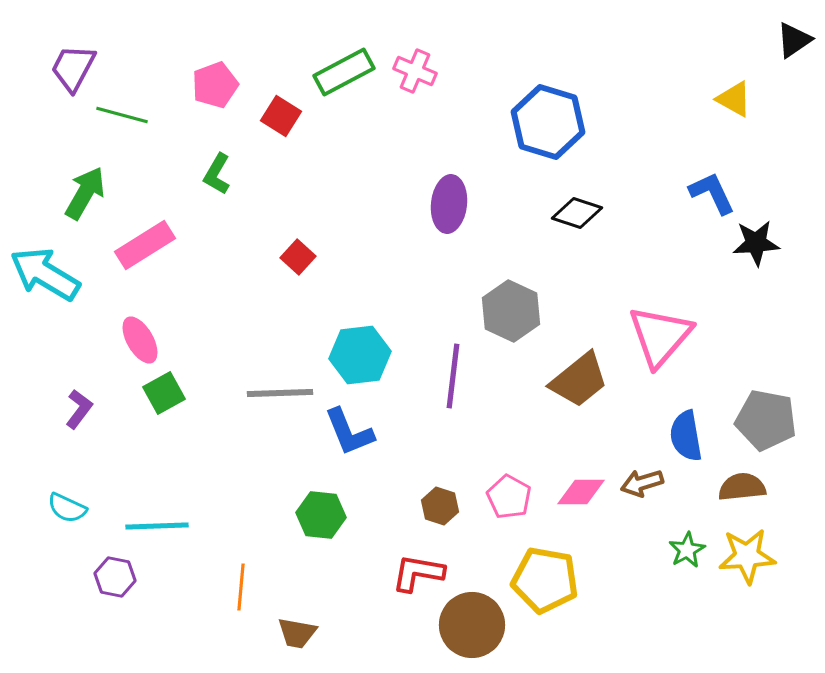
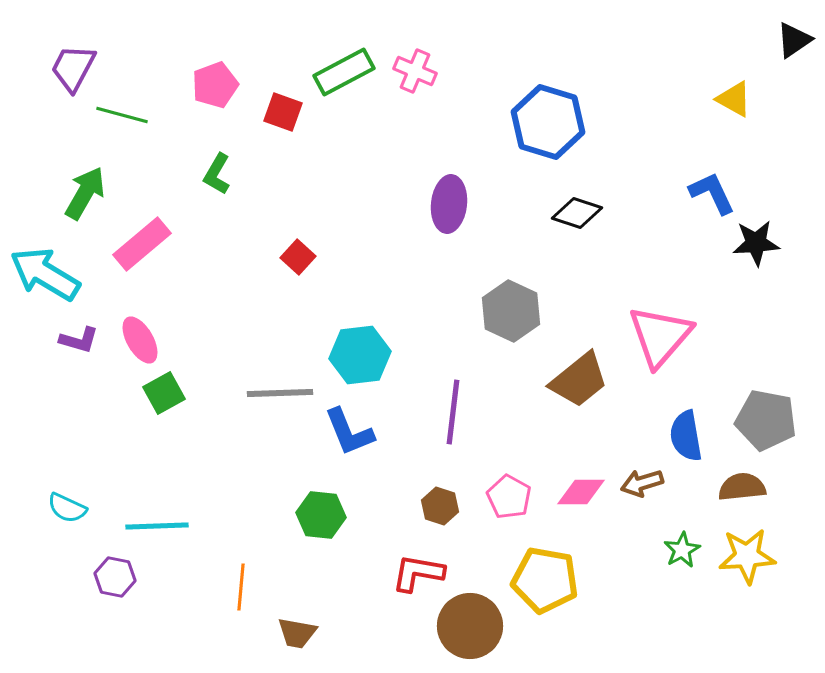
red square at (281, 116): moved 2 px right, 4 px up; rotated 12 degrees counterclockwise
pink rectangle at (145, 245): moved 3 px left, 1 px up; rotated 8 degrees counterclockwise
purple line at (453, 376): moved 36 px down
purple L-shape at (79, 409): moved 69 px up; rotated 69 degrees clockwise
green star at (687, 550): moved 5 px left
brown circle at (472, 625): moved 2 px left, 1 px down
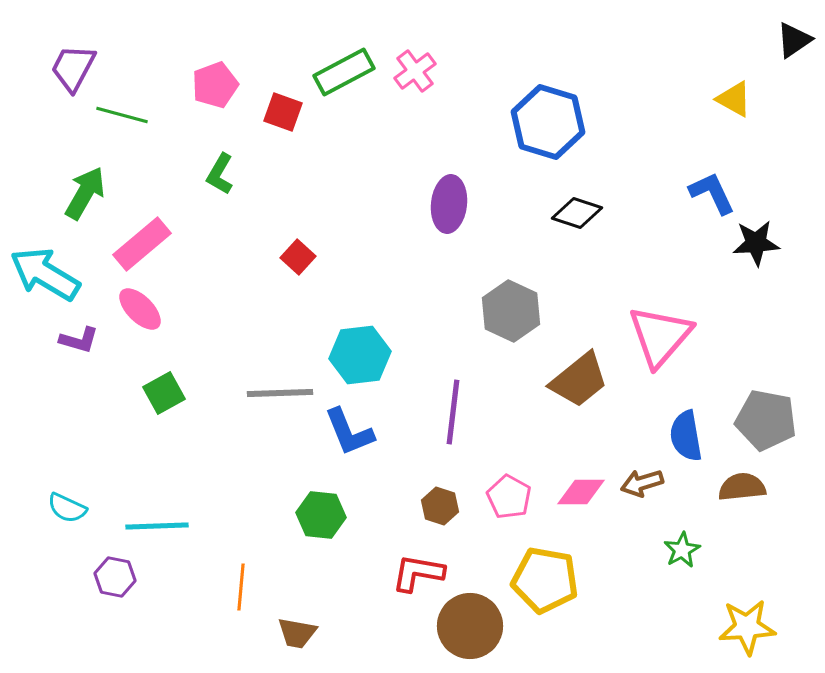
pink cross at (415, 71): rotated 30 degrees clockwise
green L-shape at (217, 174): moved 3 px right
pink ellipse at (140, 340): moved 31 px up; rotated 15 degrees counterclockwise
yellow star at (747, 556): moved 71 px down
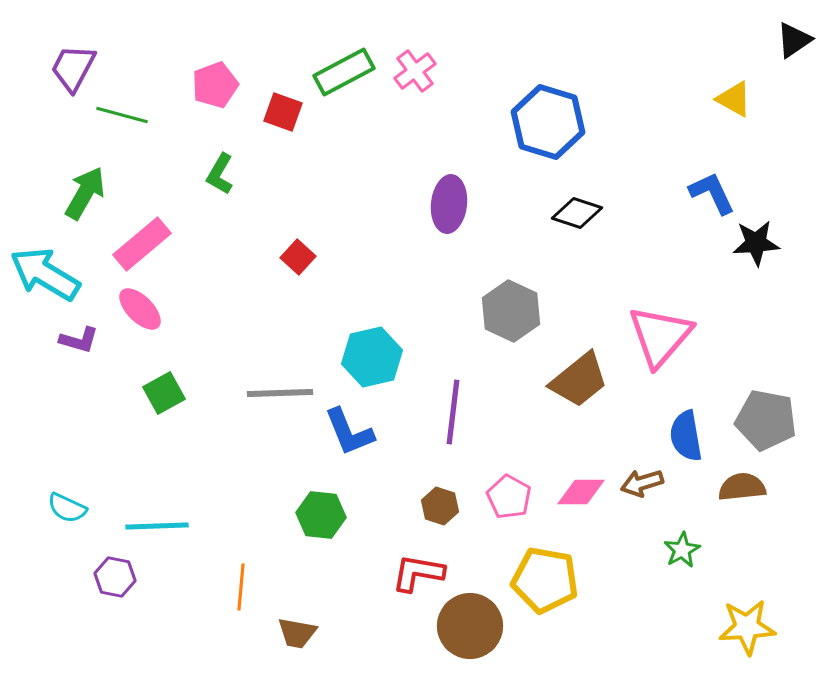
cyan hexagon at (360, 355): moved 12 px right, 2 px down; rotated 6 degrees counterclockwise
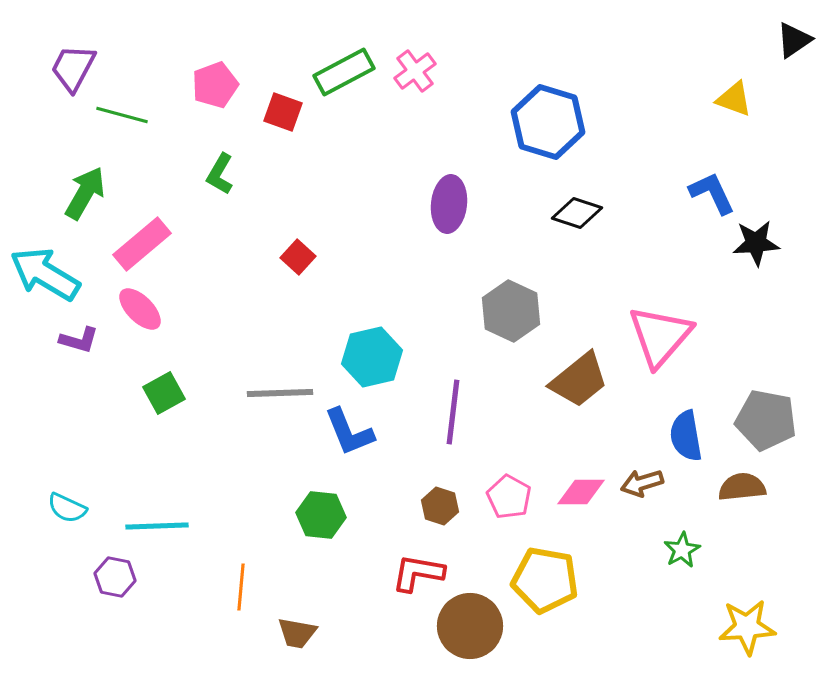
yellow triangle at (734, 99): rotated 9 degrees counterclockwise
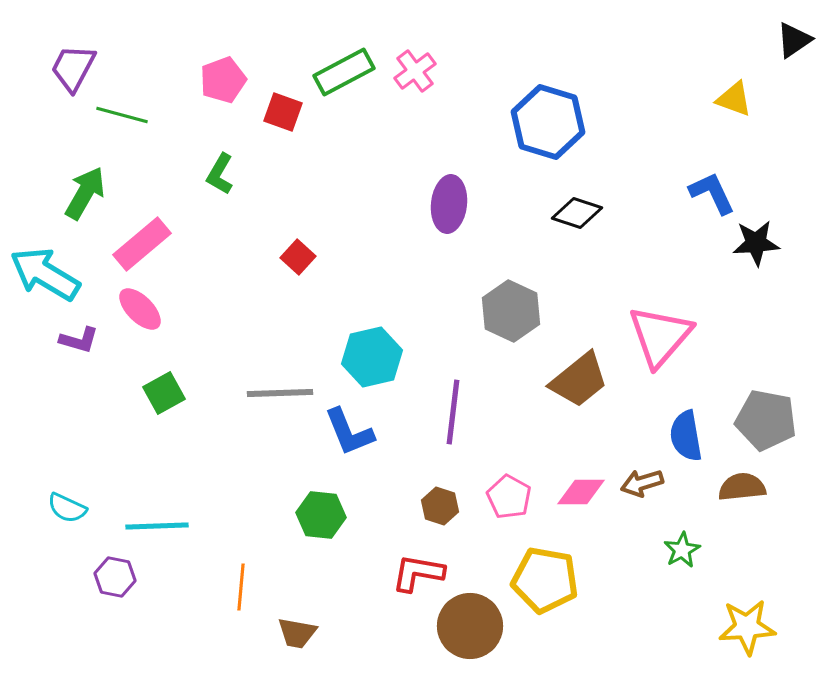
pink pentagon at (215, 85): moved 8 px right, 5 px up
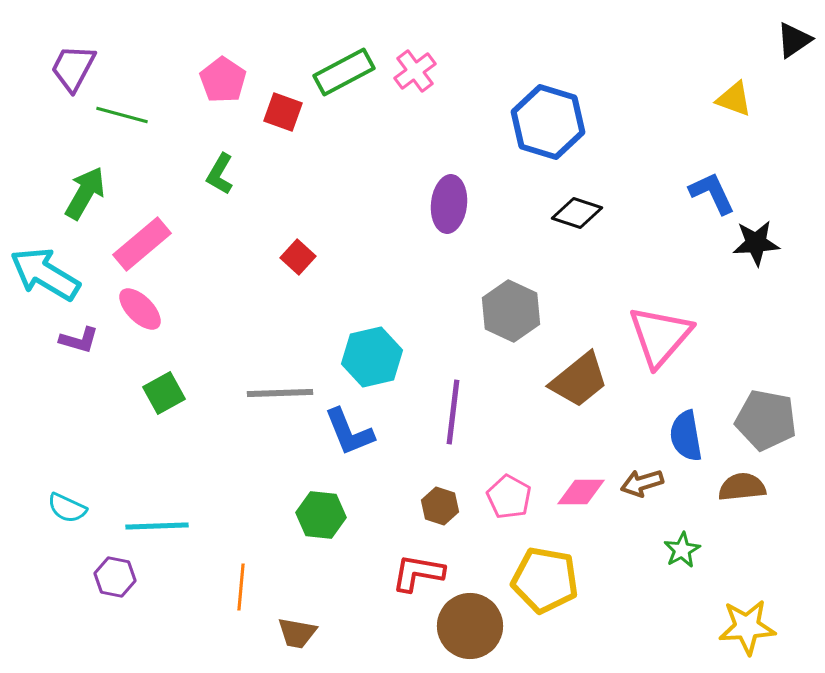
pink pentagon at (223, 80): rotated 18 degrees counterclockwise
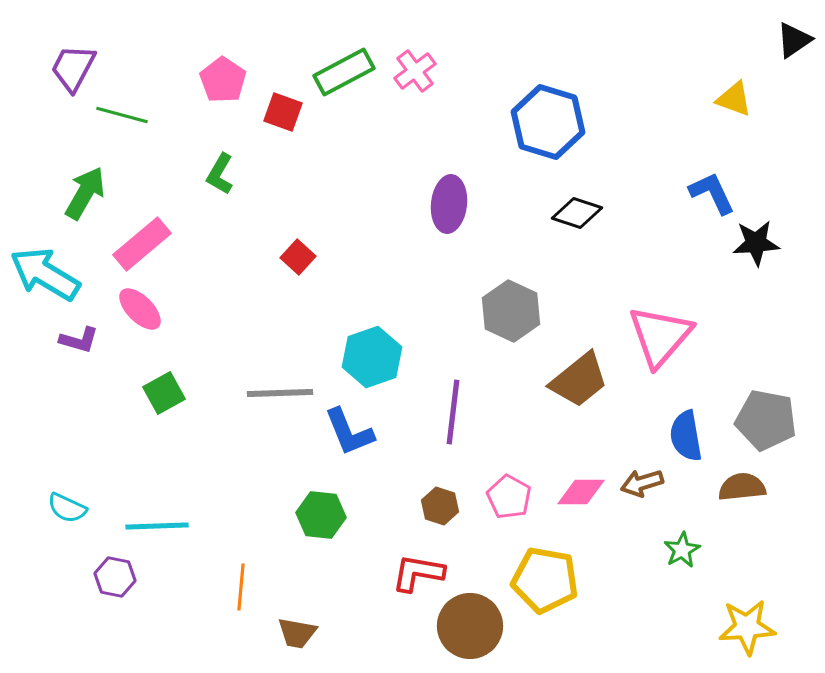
cyan hexagon at (372, 357): rotated 6 degrees counterclockwise
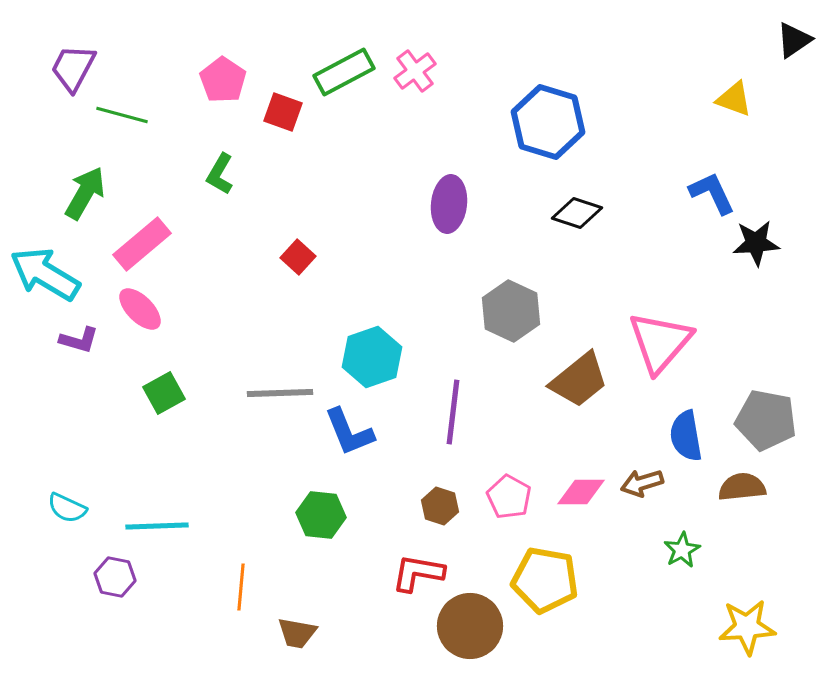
pink triangle at (660, 336): moved 6 px down
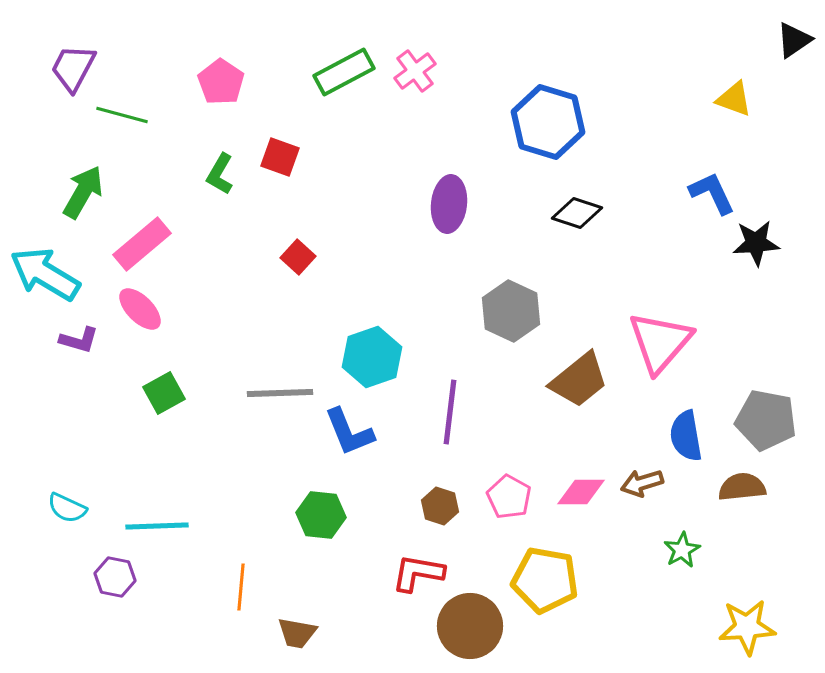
pink pentagon at (223, 80): moved 2 px left, 2 px down
red square at (283, 112): moved 3 px left, 45 px down
green arrow at (85, 193): moved 2 px left, 1 px up
purple line at (453, 412): moved 3 px left
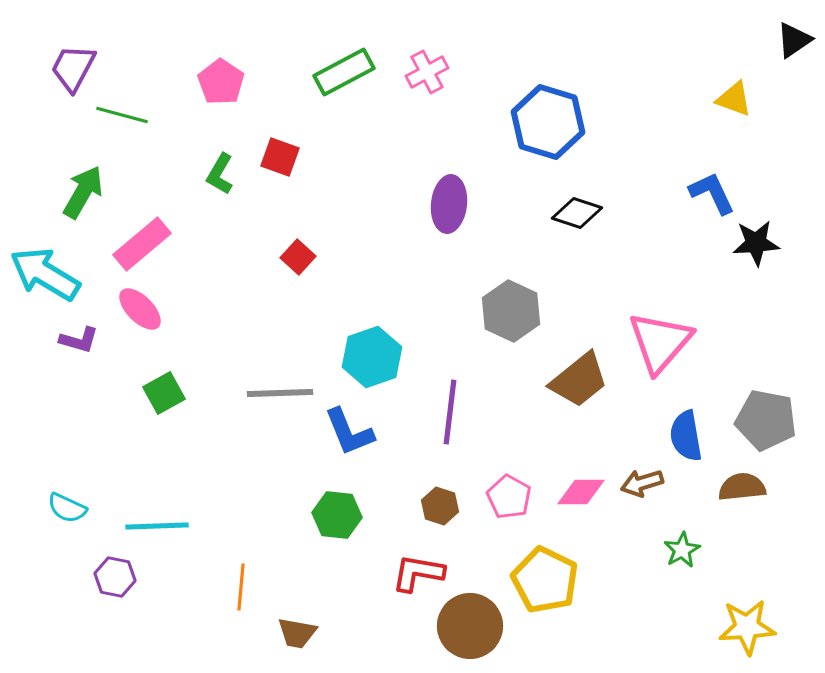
pink cross at (415, 71): moved 12 px right, 1 px down; rotated 9 degrees clockwise
green hexagon at (321, 515): moved 16 px right
yellow pentagon at (545, 580): rotated 16 degrees clockwise
